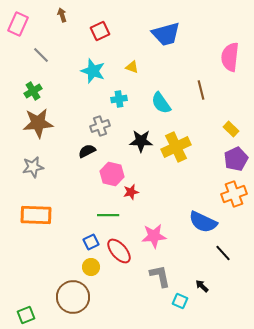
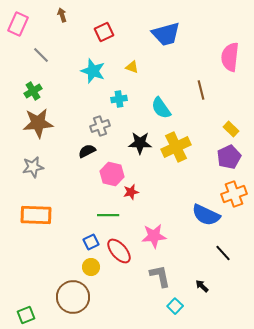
red square: moved 4 px right, 1 px down
cyan semicircle: moved 5 px down
black star: moved 1 px left, 2 px down
purple pentagon: moved 7 px left, 2 px up
blue semicircle: moved 3 px right, 7 px up
cyan square: moved 5 px left, 5 px down; rotated 21 degrees clockwise
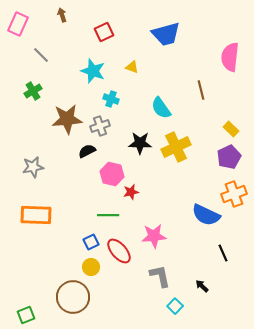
cyan cross: moved 8 px left; rotated 28 degrees clockwise
brown star: moved 29 px right, 4 px up
black line: rotated 18 degrees clockwise
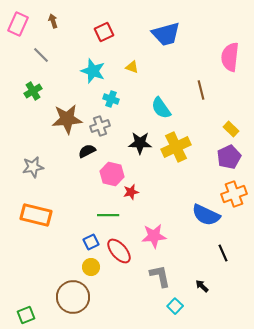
brown arrow: moved 9 px left, 6 px down
orange rectangle: rotated 12 degrees clockwise
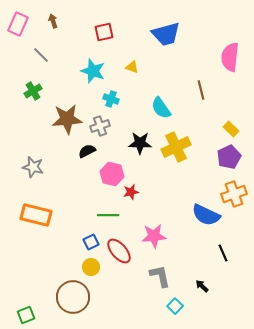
red square: rotated 12 degrees clockwise
gray star: rotated 25 degrees clockwise
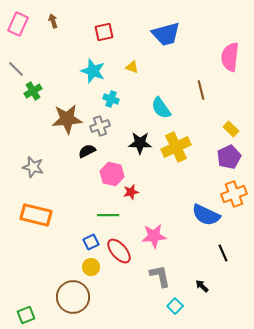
gray line: moved 25 px left, 14 px down
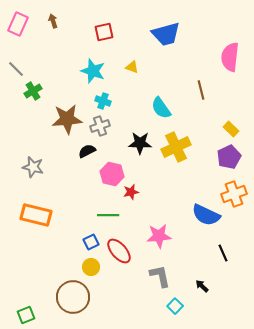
cyan cross: moved 8 px left, 2 px down
pink star: moved 5 px right
